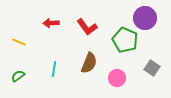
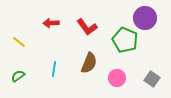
yellow line: rotated 16 degrees clockwise
gray square: moved 11 px down
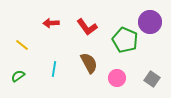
purple circle: moved 5 px right, 4 px down
yellow line: moved 3 px right, 3 px down
brown semicircle: rotated 50 degrees counterclockwise
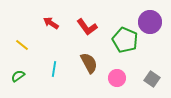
red arrow: rotated 35 degrees clockwise
